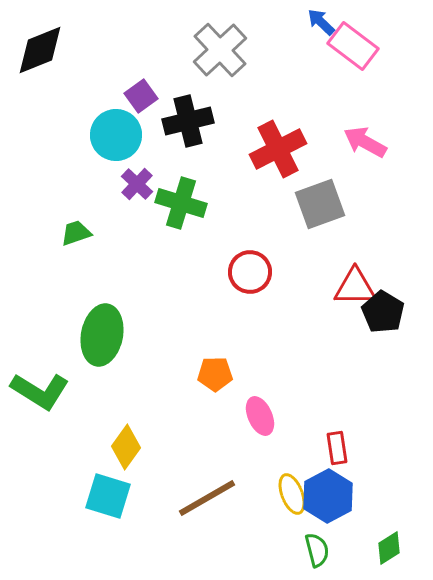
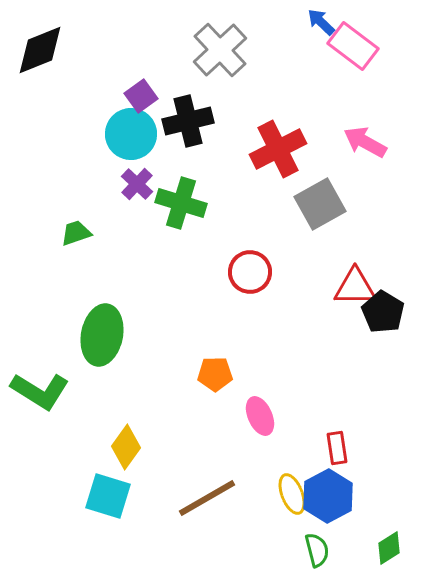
cyan circle: moved 15 px right, 1 px up
gray square: rotated 9 degrees counterclockwise
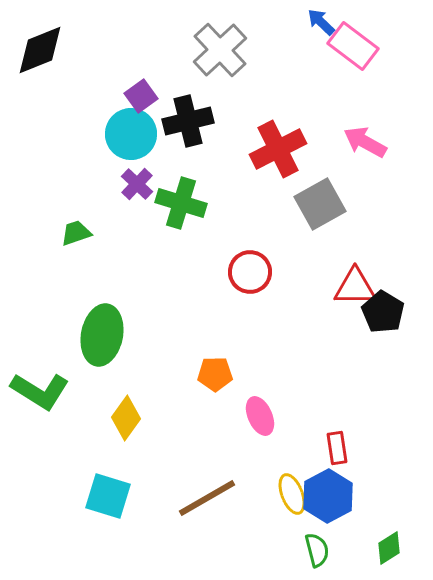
yellow diamond: moved 29 px up
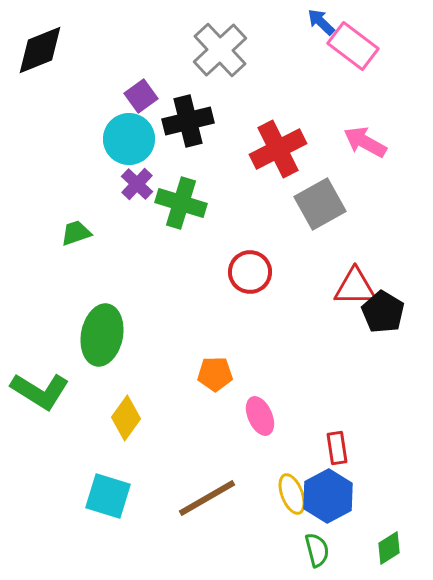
cyan circle: moved 2 px left, 5 px down
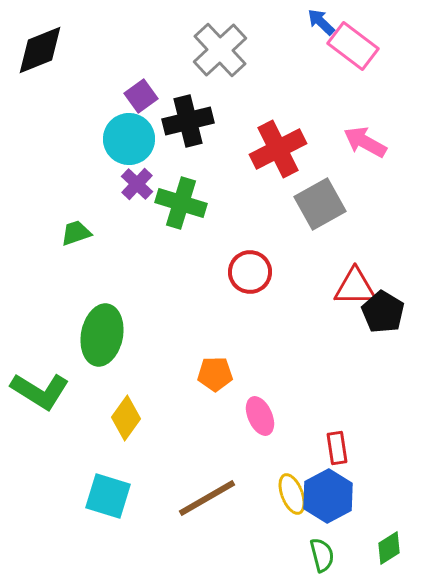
green semicircle: moved 5 px right, 5 px down
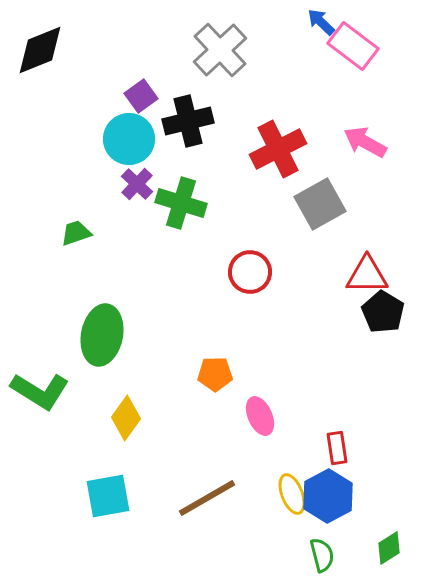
red triangle: moved 12 px right, 12 px up
cyan square: rotated 27 degrees counterclockwise
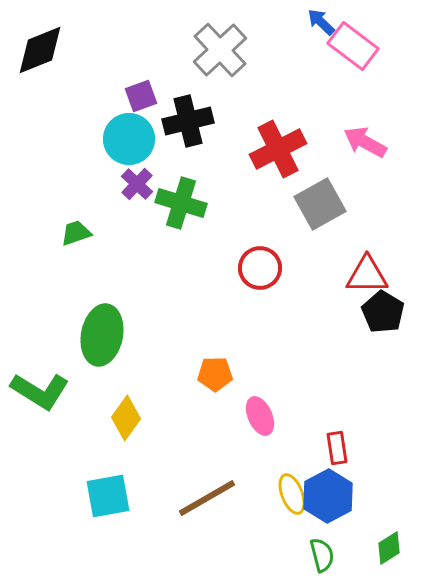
purple square: rotated 16 degrees clockwise
red circle: moved 10 px right, 4 px up
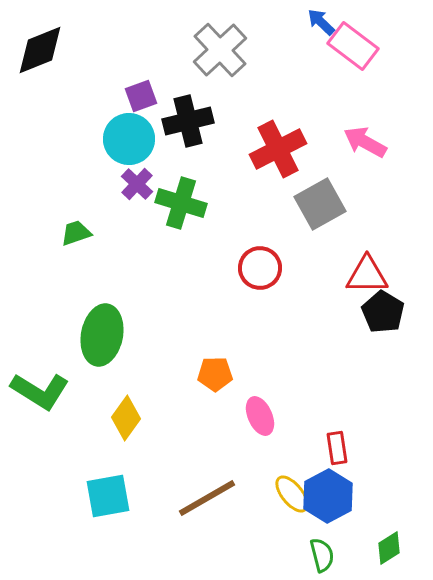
yellow ellipse: rotated 18 degrees counterclockwise
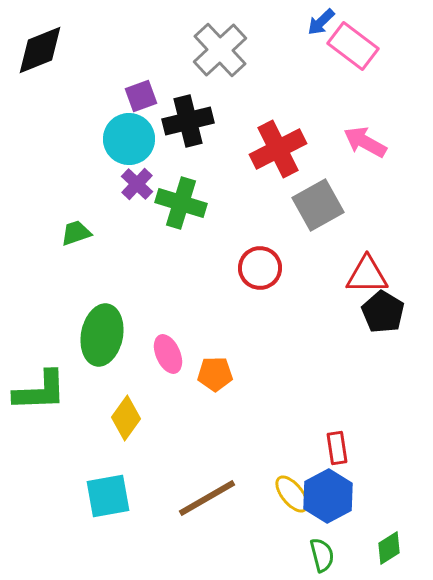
blue arrow: rotated 88 degrees counterclockwise
gray square: moved 2 px left, 1 px down
green L-shape: rotated 34 degrees counterclockwise
pink ellipse: moved 92 px left, 62 px up
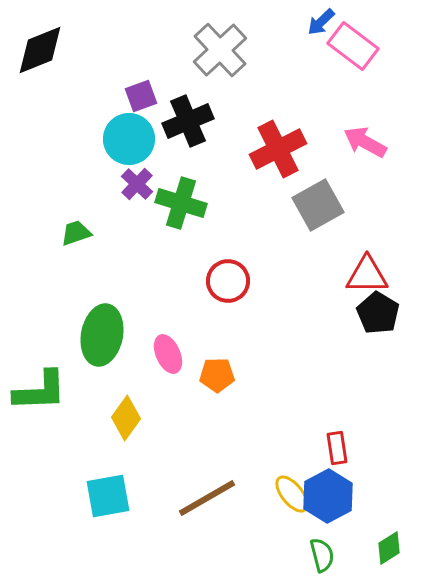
black cross: rotated 9 degrees counterclockwise
red circle: moved 32 px left, 13 px down
black pentagon: moved 5 px left, 1 px down
orange pentagon: moved 2 px right, 1 px down
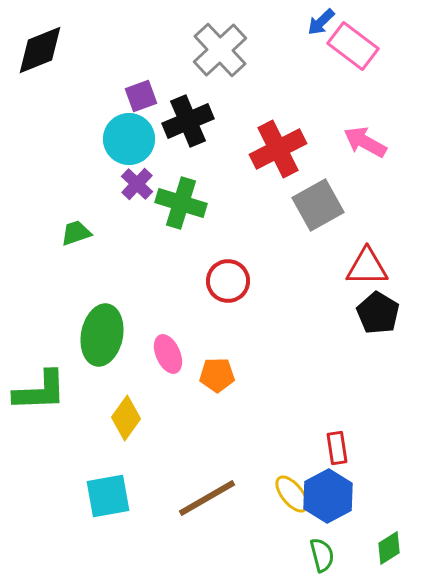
red triangle: moved 8 px up
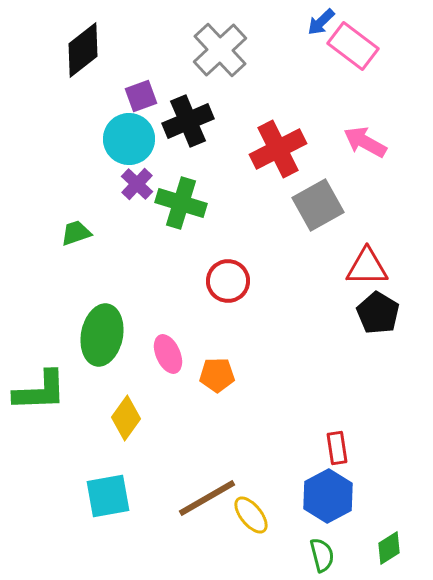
black diamond: moved 43 px right; rotated 16 degrees counterclockwise
yellow ellipse: moved 41 px left, 21 px down
